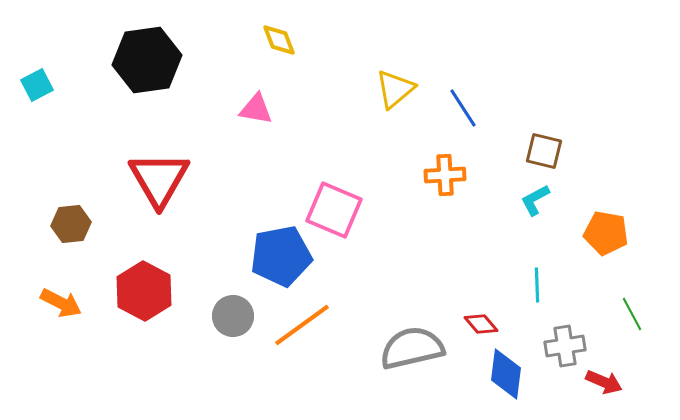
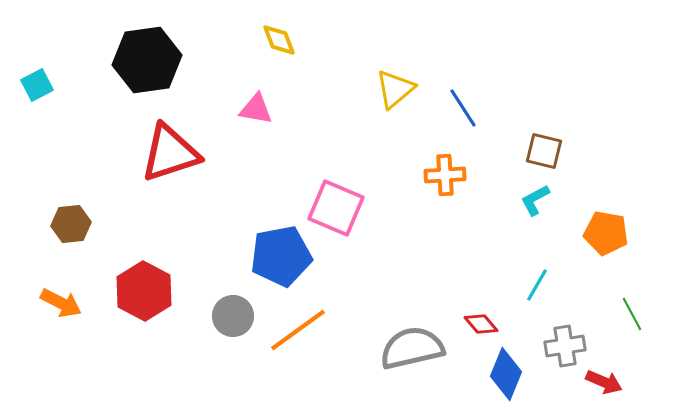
red triangle: moved 11 px right, 26 px up; rotated 42 degrees clockwise
pink square: moved 2 px right, 2 px up
cyan line: rotated 32 degrees clockwise
orange line: moved 4 px left, 5 px down
blue diamond: rotated 15 degrees clockwise
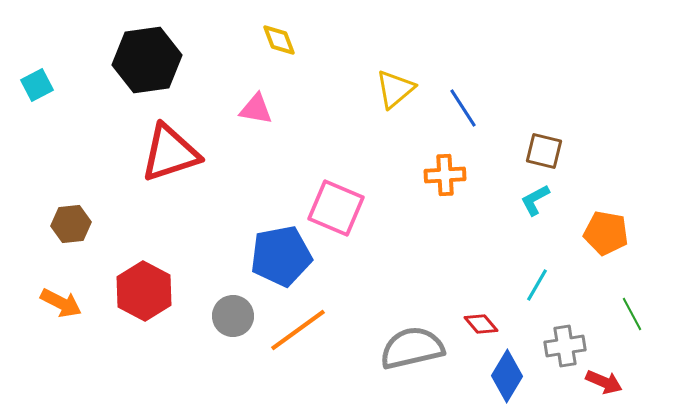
blue diamond: moved 1 px right, 2 px down; rotated 9 degrees clockwise
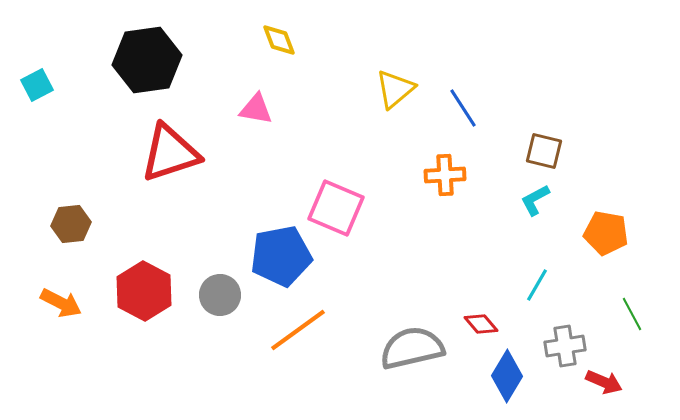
gray circle: moved 13 px left, 21 px up
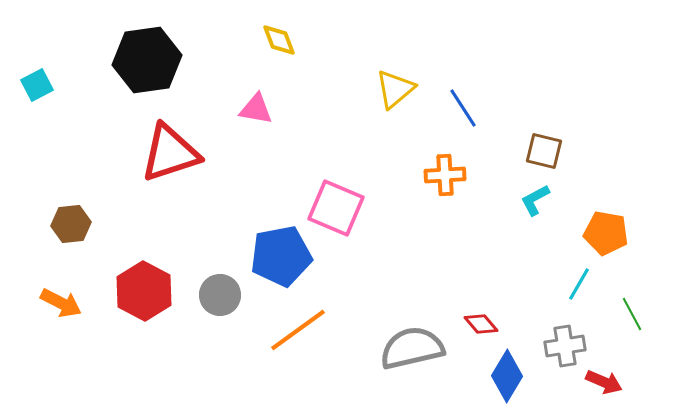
cyan line: moved 42 px right, 1 px up
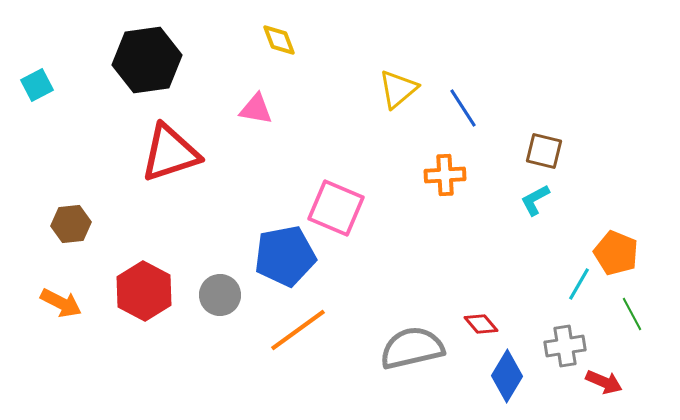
yellow triangle: moved 3 px right
orange pentagon: moved 10 px right, 20 px down; rotated 12 degrees clockwise
blue pentagon: moved 4 px right
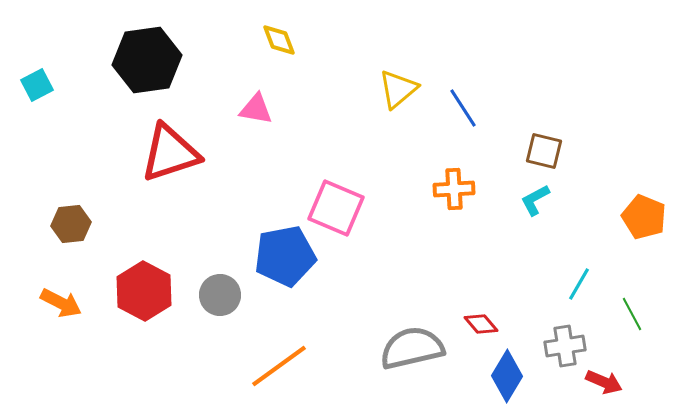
orange cross: moved 9 px right, 14 px down
orange pentagon: moved 28 px right, 36 px up
orange line: moved 19 px left, 36 px down
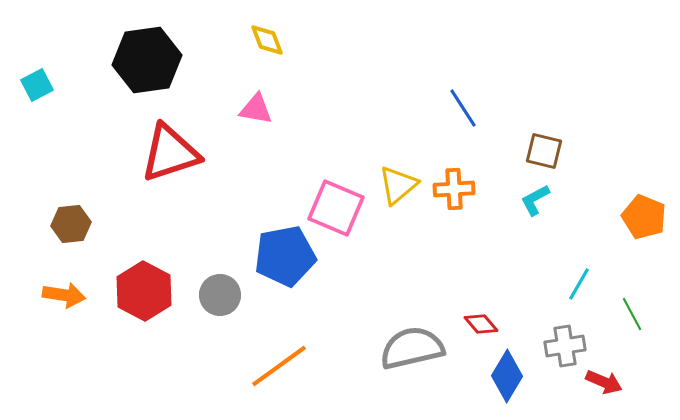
yellow diamond: moved 12 px left
yellow triangle: moved 96 px down
orange arrow: moved 3 px right, 8 px up; rotated 18 degrees counterclockwise
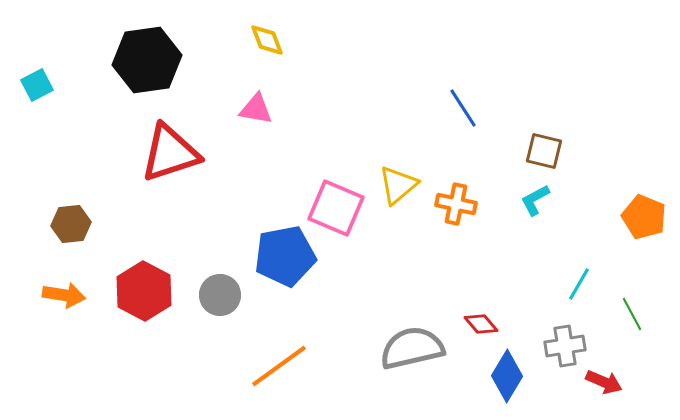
orange cross: moved 2 px right, 15 px down; rotated 15 degrees clockwise
